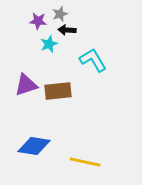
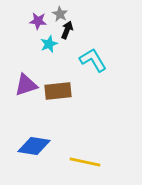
gray star: rotated 21 degrees counterclockwise
black arrow: rotated 108 degrees clockwise
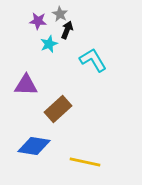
purple triangle: rotated 20 degrees clockwise
brown rectangle: moved 18 px down; rotated 36 degrees counterclockwise
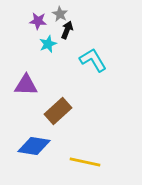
cyan star: moved 1 px left
brown rectangle: moved 2 px down
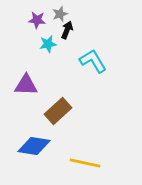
gray star: rotated 21 degrees clockwise
purple star: moved 1 px left, 1 px up
cyan star: rotated 12 degrees clockwise
cyan L-shape: moved 1 px down
yellow line: moved 1 px down
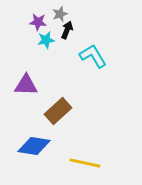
purple star: moved 1 px right, 2 px down
cyan star: moved 2 px left, 4 px up
cyan L-shape: moved 5 px up
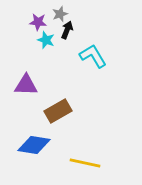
cyan star: rotated 30 degrees clockwise
brown rectangle: rotated 12 degrees clockwise
blue diamond: moved 1 px up
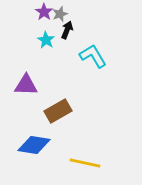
purple star: moved 6 px right, 10 px up; rotated 30 degrees clockwise
cyan star: rotated 12 degrees clockwise
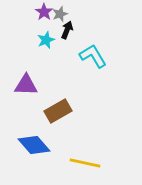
cyan star: rotated 18 degrees clockwise
blue diamond: rotated 40 degrees clockwise
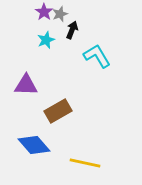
black arrow: moved 5 px right
cyan L-shape: moved 4 px right
